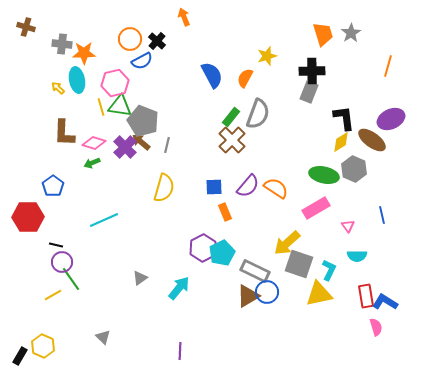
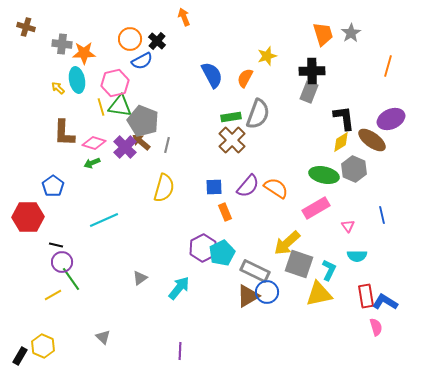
green rectangle at (231, 117): rotated 42 degrees clockwise
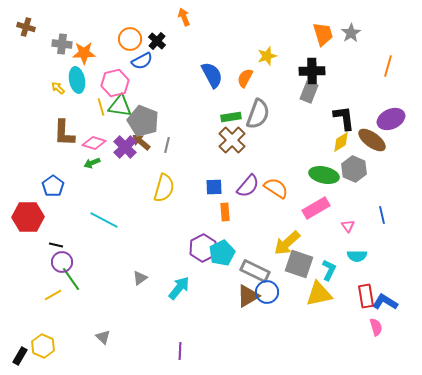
orange rectangle at (225, 212): rotated 18 degrees clockwise
cyan line at (104, 220): rotated 52 degrees clockwise
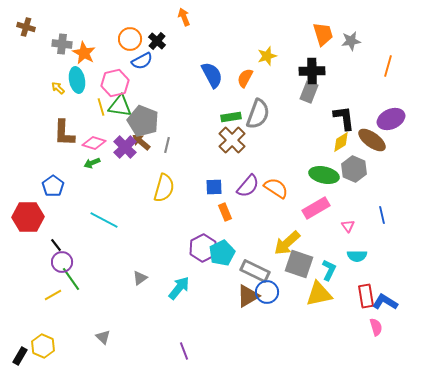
gray star at (351, 33): moved 8 px down; rotated 24 degrees clockwise
orange star at (84, 53): rotated 30 degrees clockwise
orange rectangle at (225, 212): rotated 18 degrees counterclockwise
black line at (56, 245): rotated 40 degrees clockwise
purple line at (180, 351): moved 4 px right; rotated 24 degrees counterclockwise
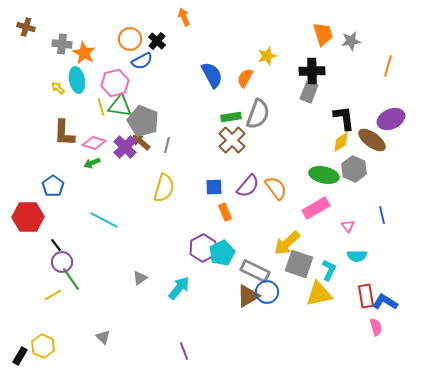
orange semicircle at (276, 188): rotated 20 degrees clockwise
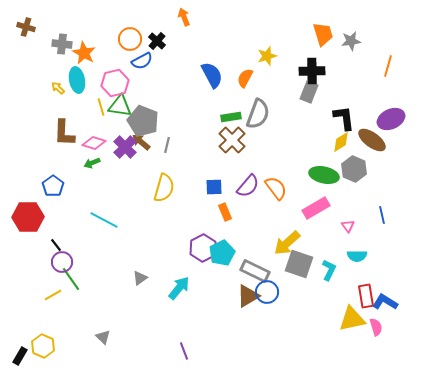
yellow triangle at (319, 294): moved 33 px right, 25 px down
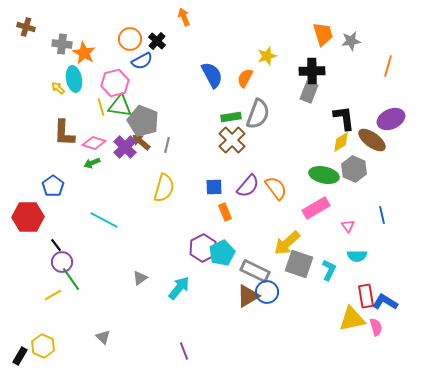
cyan ellipse at (77, 80): moved 3 px left, 1 px up
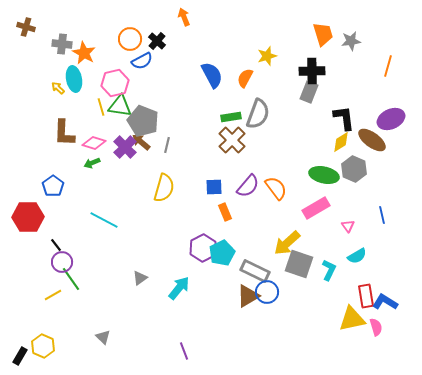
cyan semicircle at (357, 256): rotated 30 degrees counterclockwise
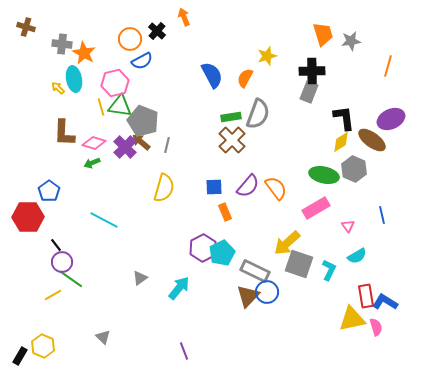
black cross at (157, 41): moved 10 px up
blue pentagon at (53, 186): moved 4 px left, 5 px down
green line at (71, 279): rotated 20 degrees counterclockwise
brown triangle at (248, 296): rotated 15 degrees counterclockwise
